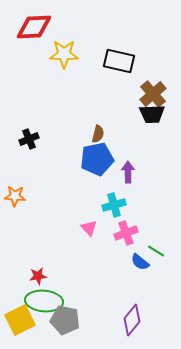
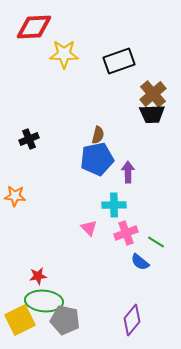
black rectangle: rotated 32 degrees counterclockwise
brown semicircle: moved 1 px down
cyan cross: rotated 15 degrees clockwise
green line: moved 9 px up
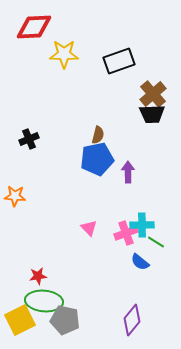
cyan cross: moved 28 px right, 20 px down
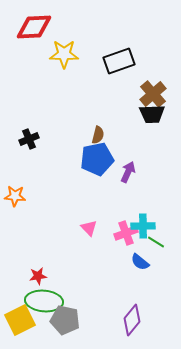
purple arrow: rotated 25 degrees clockwise
cyan cross: moved 1 px right, 1 px down
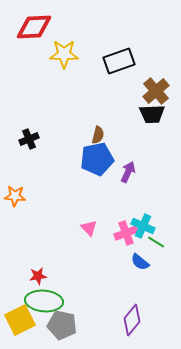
brown cross: moved 3 px right, 3 px up
cyan cross: rotated 25 degrees clockwise
gray pentagon: moved 3 px left, 5 px down
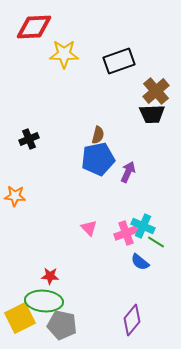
blue pentagon: moved 1 px right
red star: moved 12 px right; rotated 12 degrees clockwise
yellow square: moved 2 px up
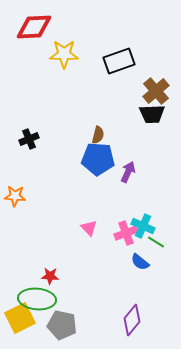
blue pentagon: rotated 16 degrees clockwise
green ellipse: moved 7 px left, 2 px up
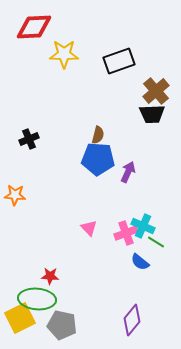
orange star: moved 1 px up
